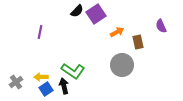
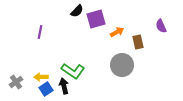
purple square: moved 5 px down; rotated 18 degrees clockwise
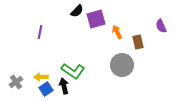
orange arrow: rotated 88 degrees counterclockwise
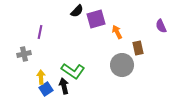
brown rectangle: moved 6 px down
yellow arrow: rotated 88 degrees clockwise
gray cross: moved 8 px right, 28 px up; rotated 24 degrees clockwise
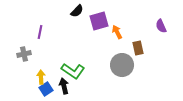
purple square: moved 3 px right, 2 px down
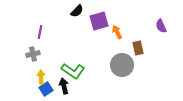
gray cross: moved 9 px right
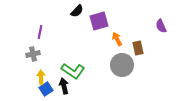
orange arrow: moved 7 px down
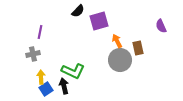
black semicircle: moved 1 px right
orange arrow: moved 2 px down
gray circle: moved 2 px left, 5 px up
green L-shape: rotated 10 degrees counterclockwise
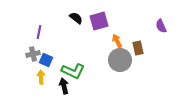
black semicircle: moved 2 px left, 7 px down; rotated 96 degrees counterclockwise
purple line: moved 1 px left
blue square: moved 29 px up; rotated 32 degrees counterclockwise
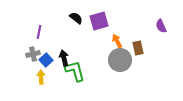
blue square: rotated 24 degrees clockwise
green L-shape: moved 2 px right; rotated 130 degrees counterclockwise
black arrow: moved 28 px up
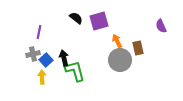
yellow arrow: moved 1 px right
